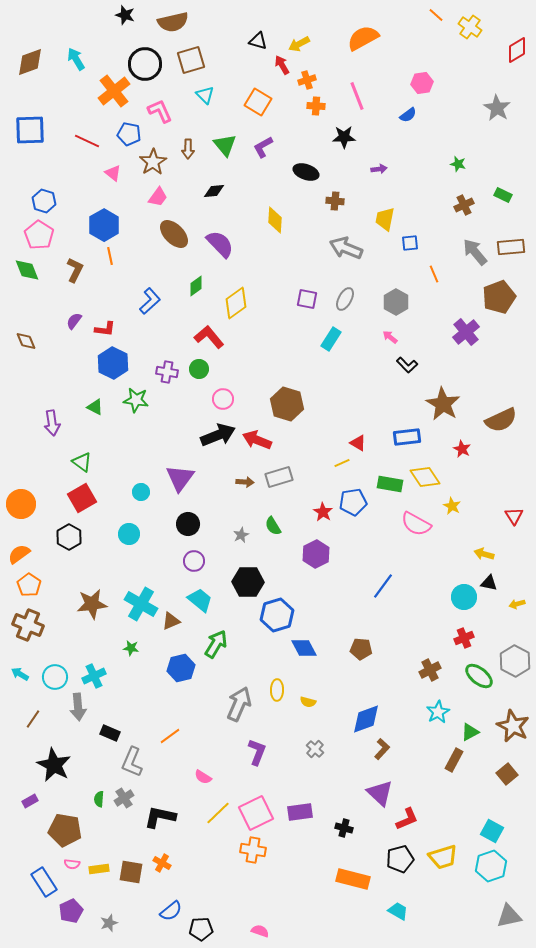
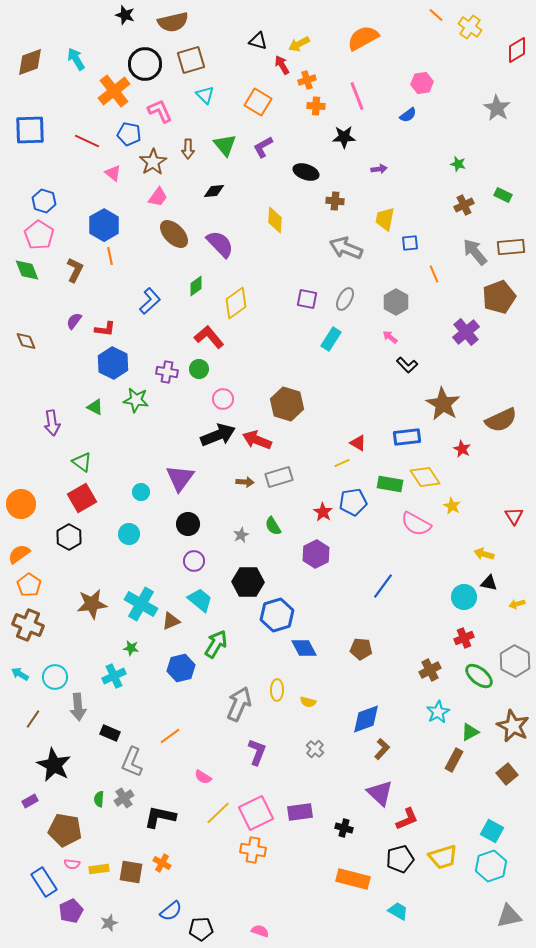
cyan cross at (94, 676): moved 20 px right
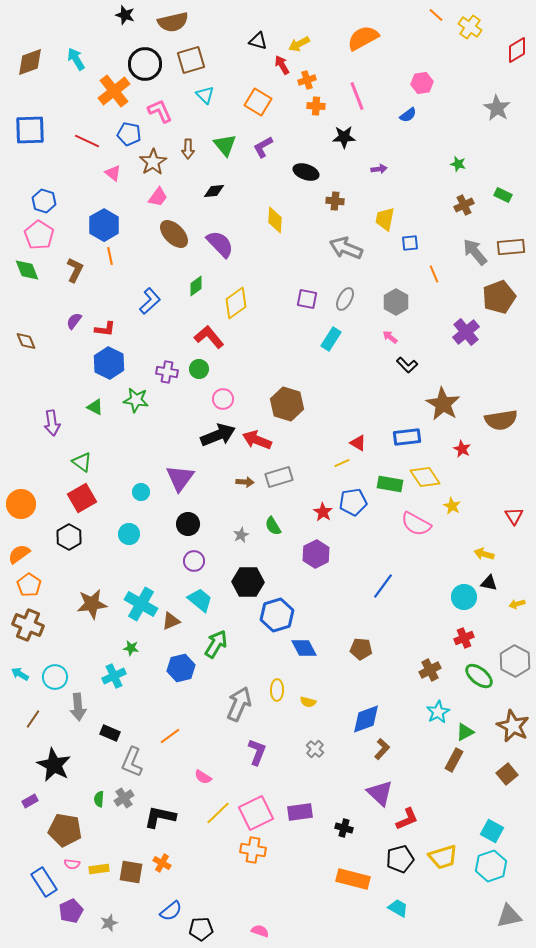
blue hexagon at (113, 363): moved 4 px left
brown semicircle at (501, 420): rotated 16 degrees clockwise
green triangle at (470, 732): moved 5 px left
cyan trapezoid at (398, 911): moved 3 px up
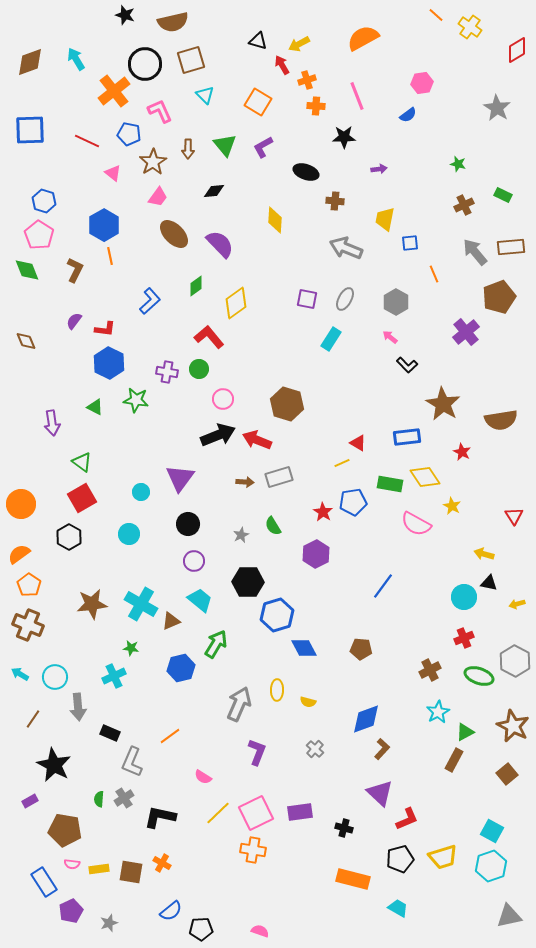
red star at (462, 449): moved 3 px down
green ellipse at (479, 676): rotated 20 degrees counterclockwise
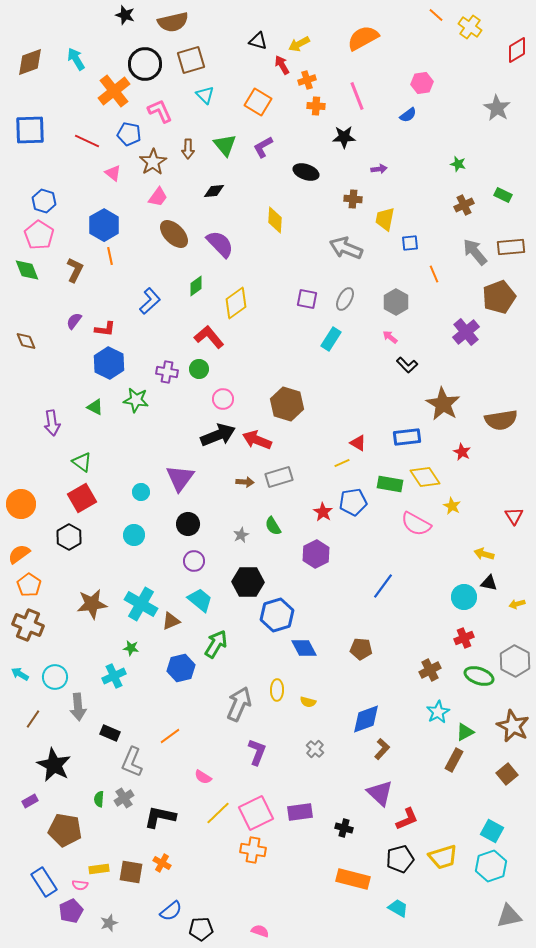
brown cross at (335, 201): moved 18 px right, 2 px up
cyan circle at (129, 534): moved 5 px right, 1 px down
pink semicircle at (72, 864): moved 8 px right, 21 px down
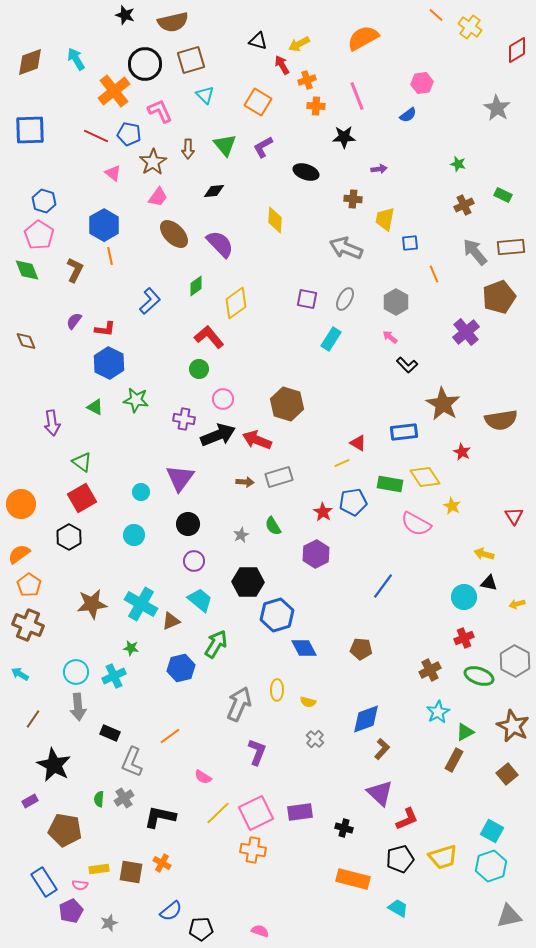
red line at (87, 141): moved 9 px right, 5 px up
purple cross at (167, 372): moved 17 px right, 47 px down
blue rectangle at (407, 437): moved 3 px left, 5 px up
cyan circle at (55, 677): moved 21 px right, 5 px up
gray cross at (315, 749): moved 10 px up
